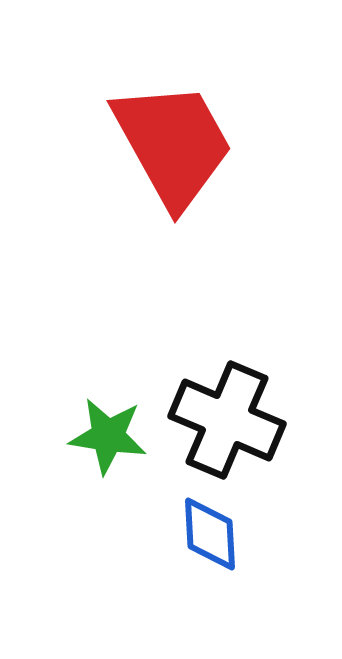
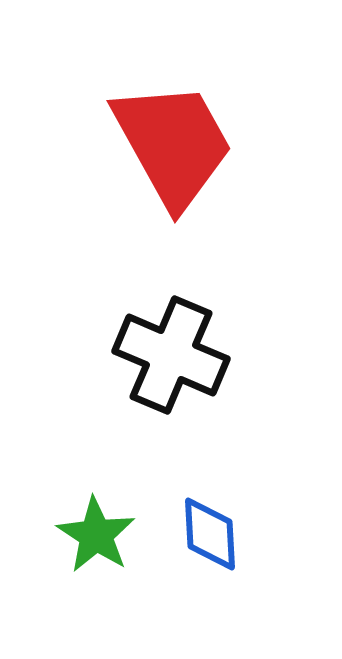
black cross: moved 56 px left, 65 px up
green star: moved 12 px left, 99 px down; rotated 24 degrees clockwise
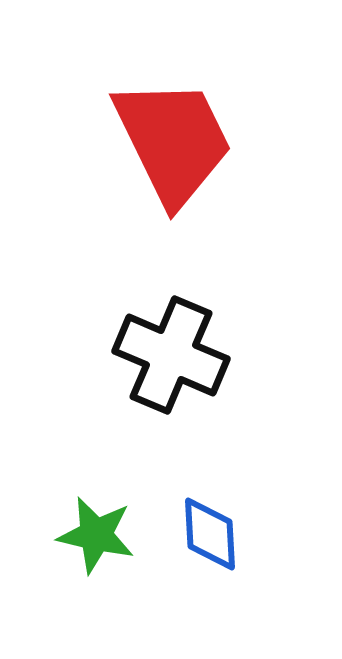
red trapezoid: moved 3 px up; rotated 3 degrees clockwise
green star: rotated 20 degrees counterclockwise
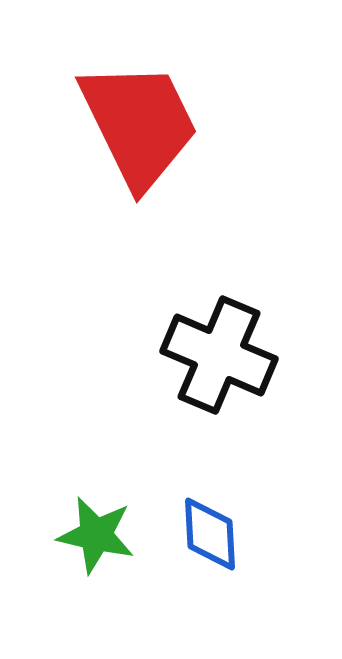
red trapezoid: moved 34 px left, 17 px up
black cross: moved 48 px right
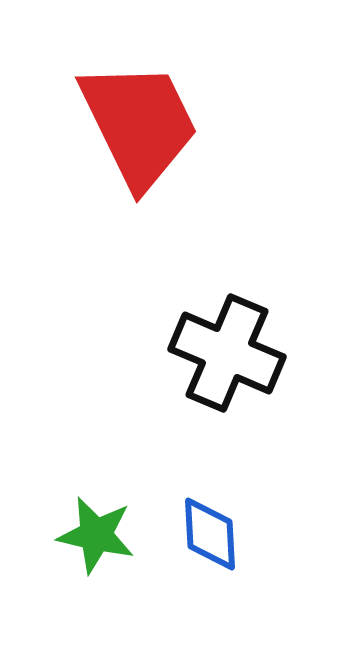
black cross: moved 8 px right, 2 px up
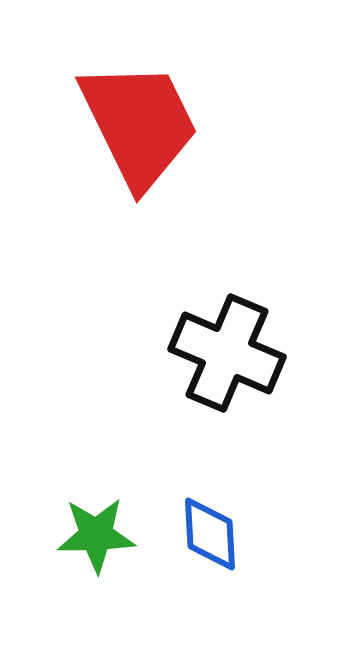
green star: rotated 14 degrees counterclockwise
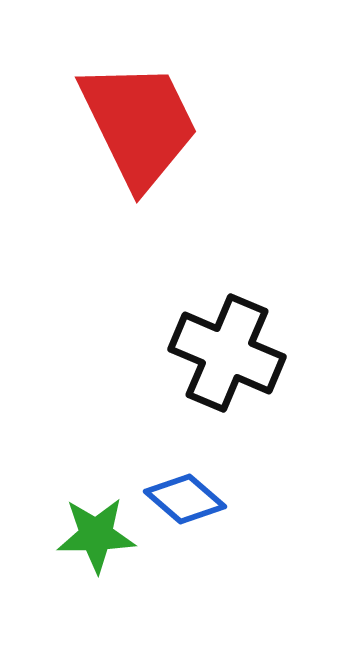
blue diamond: moved 25 px left, 35 px up; rotated 46 degrees counterclockwise
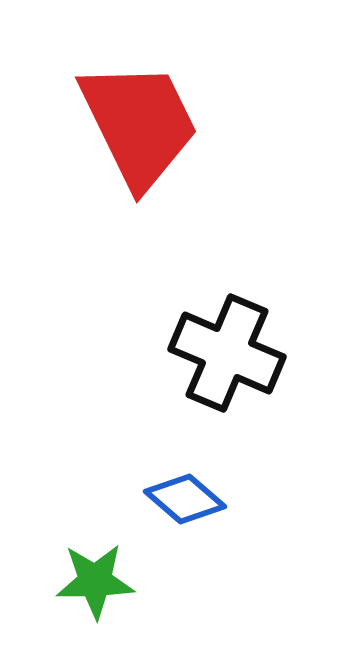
green star: moved 1 px left, 46 px down
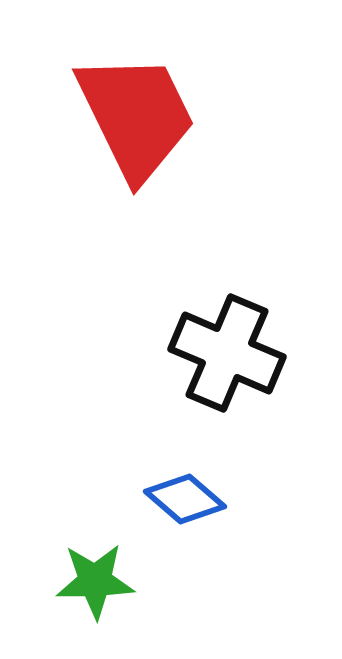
red trapezoid: moved 3 px left, 8 px up
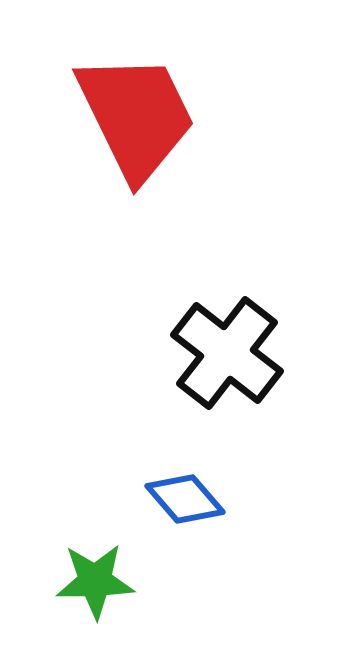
black cross: rotated 15 degrees clockwise
blue diamond: rotated 8 degrees clockwise
